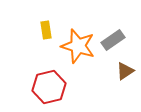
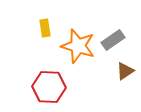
yellow rectangle: moved 1 px left, 2 px up
red hexagon: rotated 16 degrees clockwise
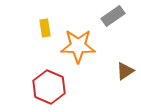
gray rectangle: moved 24 px up
orange star: rotated 16 degrees counterclockwise
red hexagon: rotated 20 degrees clockwise
